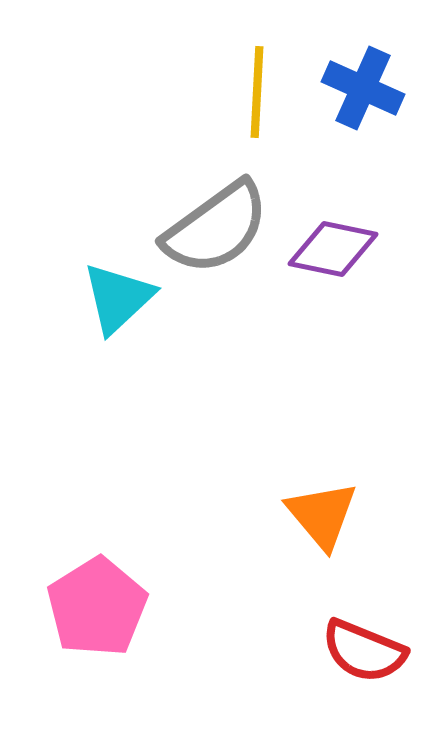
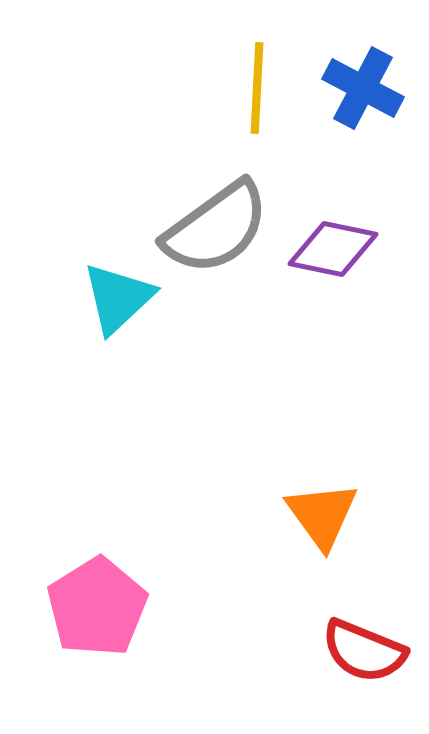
blue cross: rotated 4 degrees clockwise
yellow line: moved 4 px up
orange triangle: rotated 4 degrees clockwise
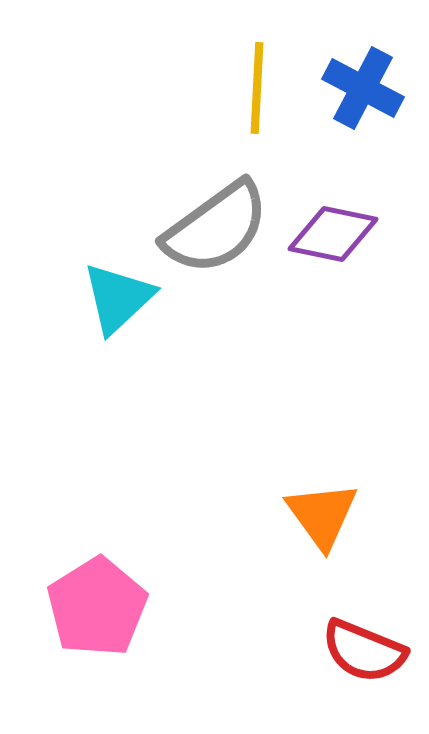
purple diamond: moved 15 px up
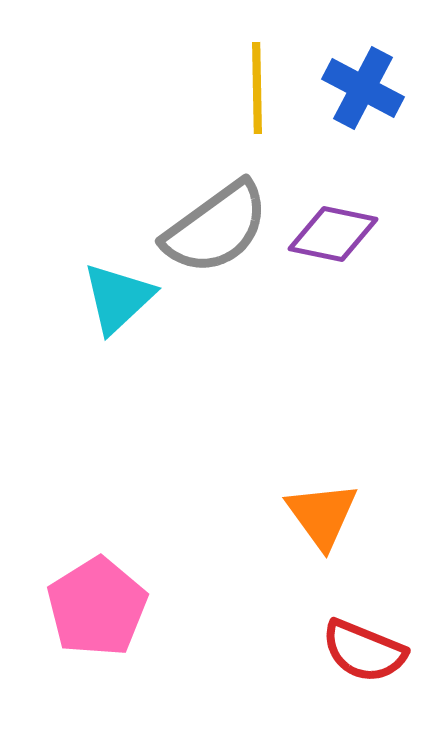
yellow line: rotated 4 degrees counterclockwise
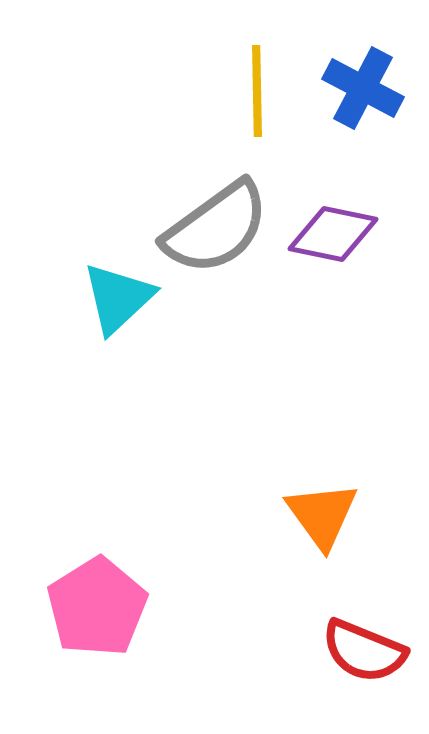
yellow line: moved 3 px down
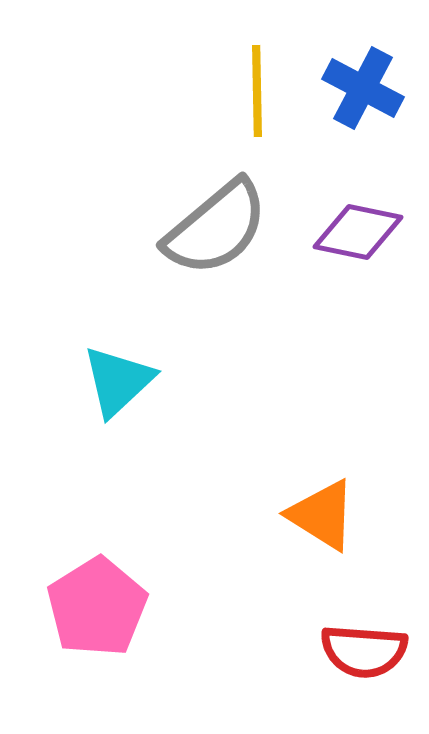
gray semicircle: rotated 4 degrees counterclockwise
purple diamond: moved 25 px right, 2 px up
cyan triangle: moved 83 px down
orange triangle: rotated 22 degrees counterclockwise
red semicircle: rotated 18 degrees counterclockwise
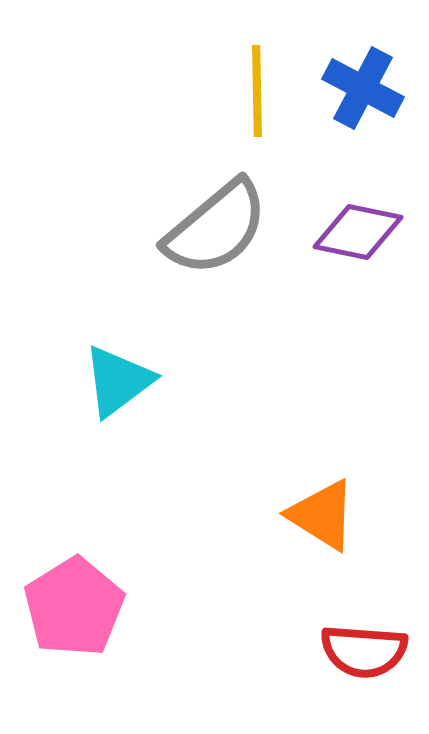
cyan triangle: rotated 6 degrees clockwise
pink pentagon: moved 23 px left
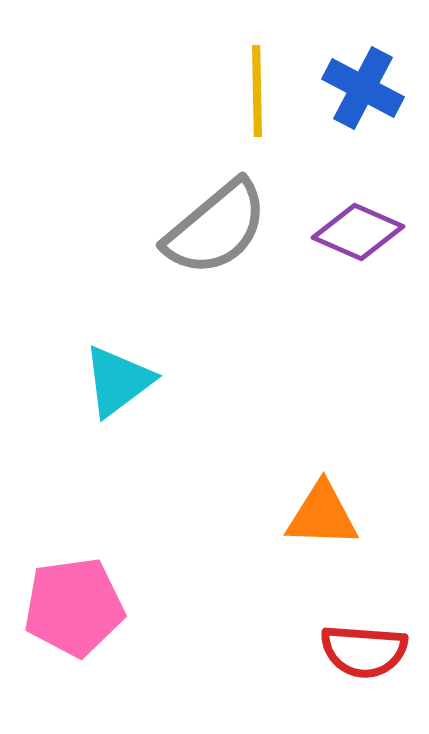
purple diamond: rotated 12 degrees clockwise
orange triangle: rotated 30 degrees counterclockwise
pink pentagon: rotated 24 degrees clockwise
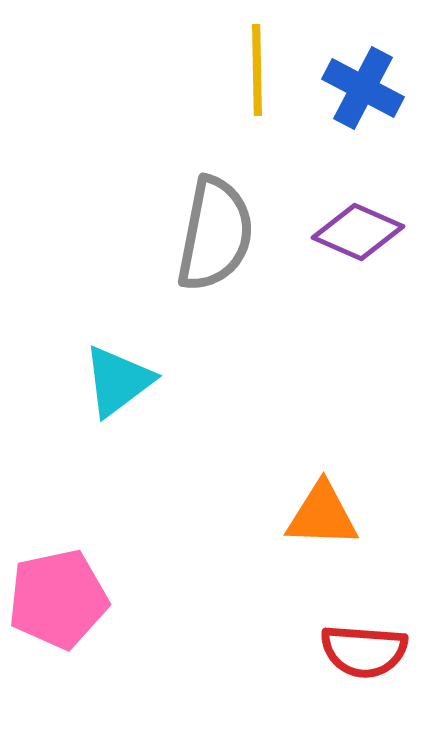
yellow line: moved 21 px up
gray semicircle: moved 1 px left, 6 px down; rotated 39 degrees counterclockwise
pink pentagon: moved 16 px left, 8 px up; rotated 4 degrees counterclockwise
